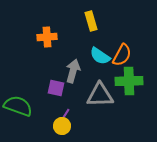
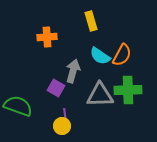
green cross: moved 1 px left, 9 px down
purple square: rotated 18 degrees clockwise
purple line: rotated 40 degrees counterclockwise
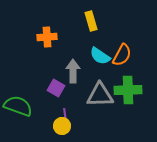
gray arrow: rotated 15 degrees counterclockwise
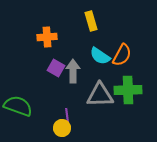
purple square: moved 20 px up
purple line: moved 2 px right
yellow circle: moved 2 px down
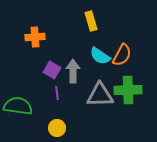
orange cross: moved 12 px left
purple square: moved 4 px left, 2 px down
green semicircle: rotated 12 degrees counterclockwise
purple line: moved 10 px left, 22 px up
yellow circle: moved 5 px left
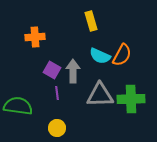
cyan semicircle: rotated 10 degrees counterclockwise
green cross: moved 3 px right, 9 px down
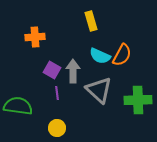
gray triangle: moved 1 px left, 5 px up; rotated 44 degrees clockwise
green cross: moved 7 px right, 1 px down
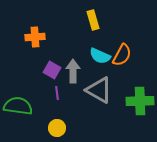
yellow rectangle: moved 2 px right, 1 px up
gray triangle: rotated 12 degrees counterclockwise
green cross: moved 2 px right, 1 px down
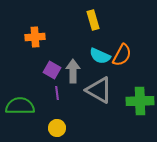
green semicircle: moved 2 px right; rotated 8 degrees counterclockwise
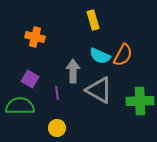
orange cross: rotated 18 degrees clockwise
orange semicircle: moved 1 px right
purple square: moved 22 px left, 9 px down
